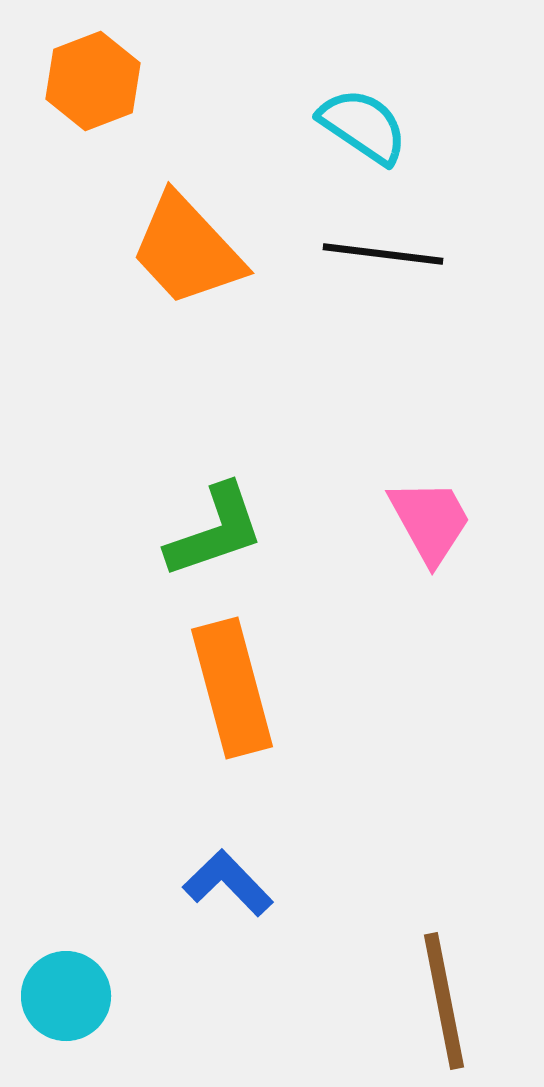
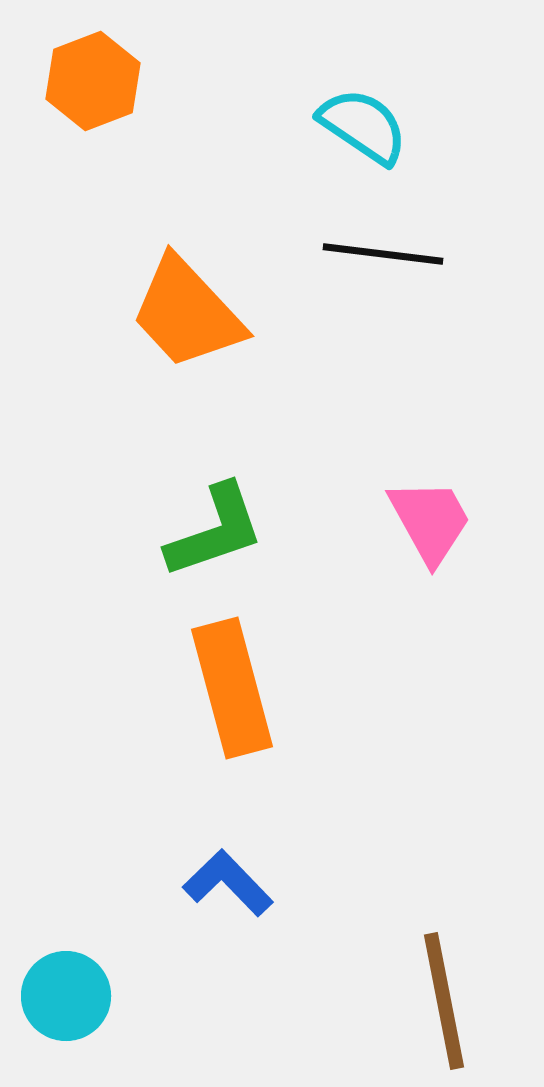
orange trapezoid: moved 63 px down
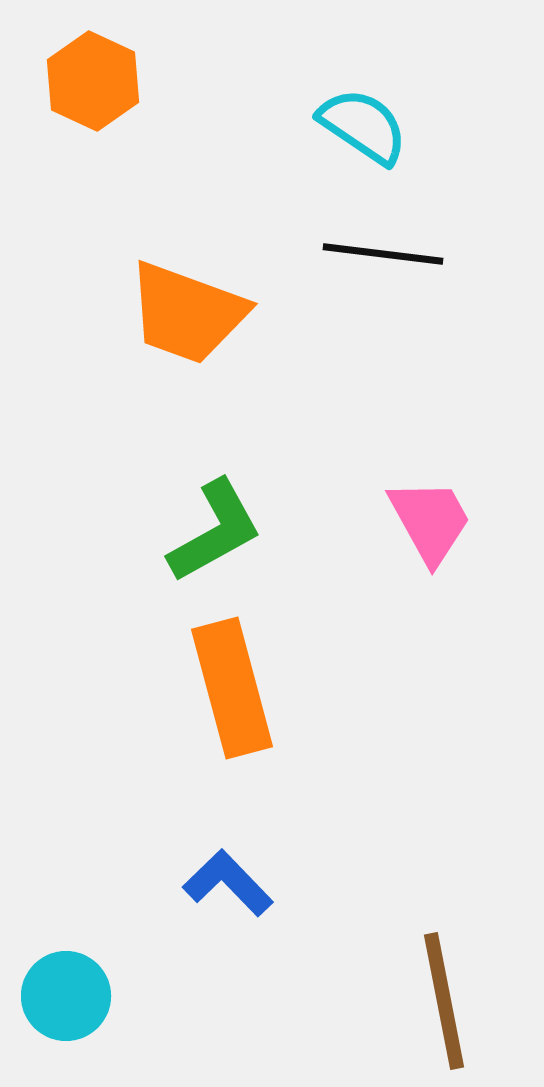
orange hexagon: rotated 14 degrees counterclockwise
orange trapezoid: rotated 27 degrees counterclockwise
green L-shape: rotated 10 degrees counterclockwise
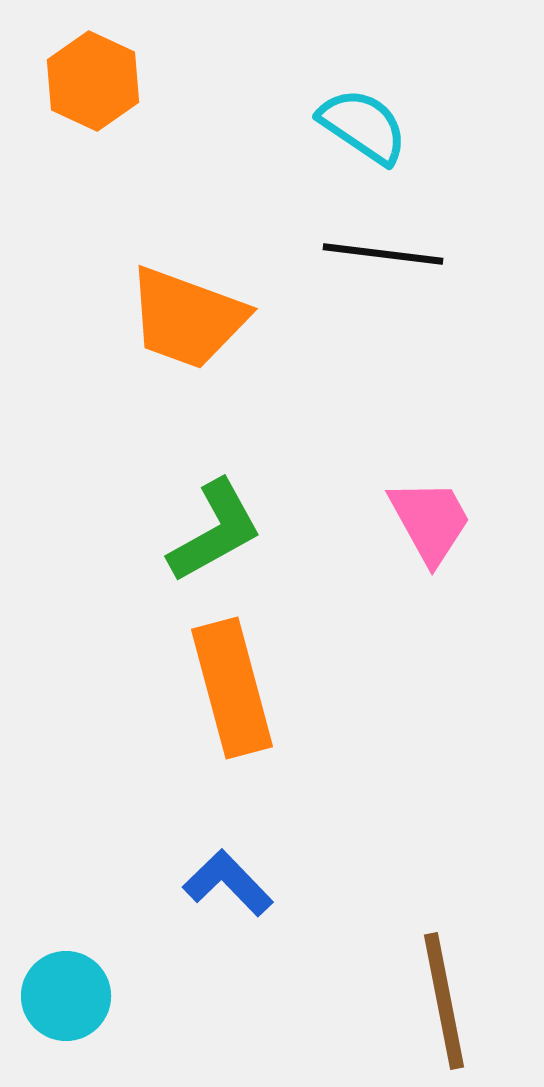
orange trapezoid: moved 5 px down
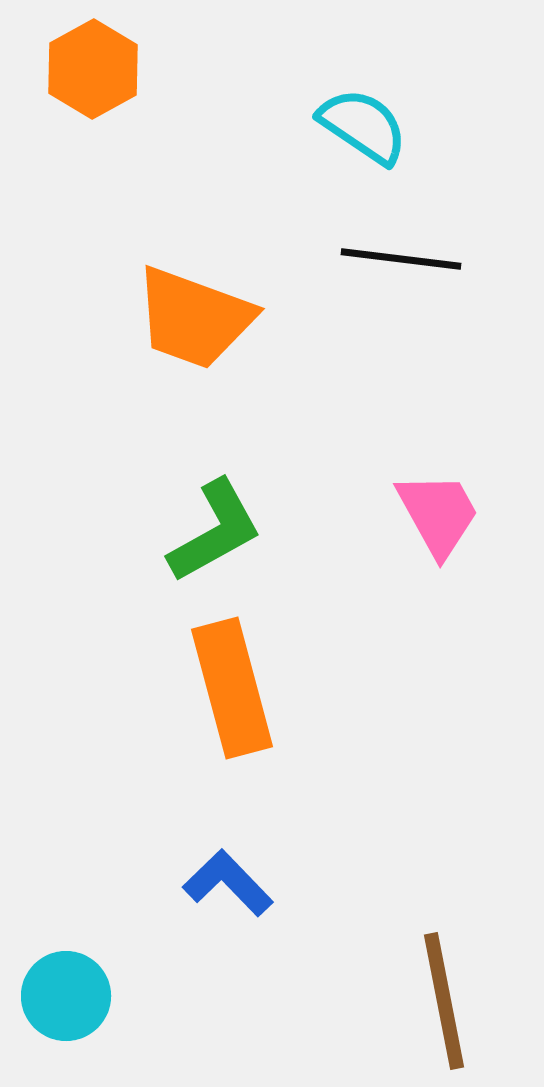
orange hexagon: moved 12 px up; rotated 6 degrees clockwise
black line: moved 18 px right, 5 px down
orange trapezoid: moved 7 px right
pink trapezoid: moved 8 px right, 7 px up
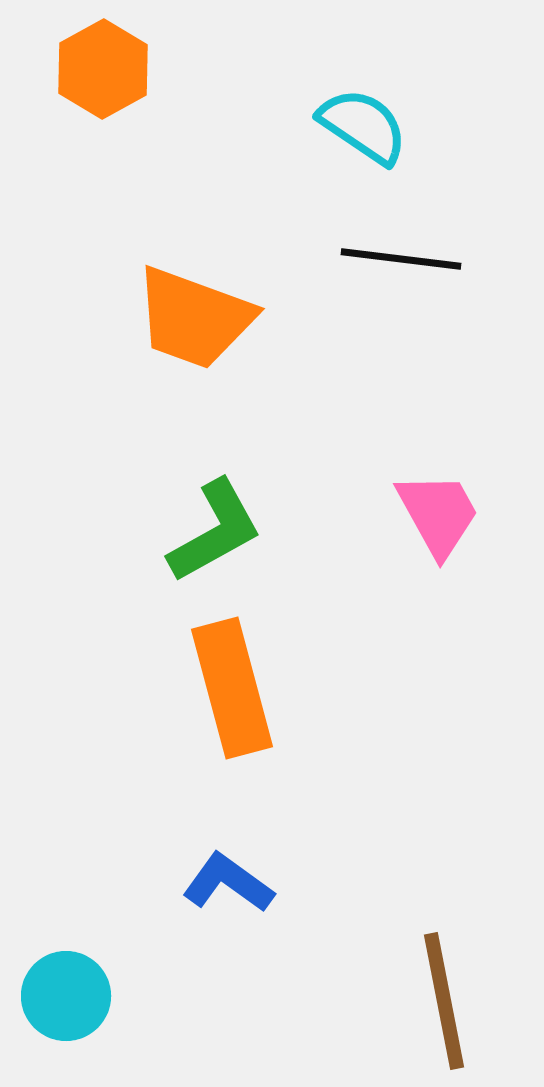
orange hexagon: moved 10 px right
blue L-shape: rotated 10 degrees counterclockwise
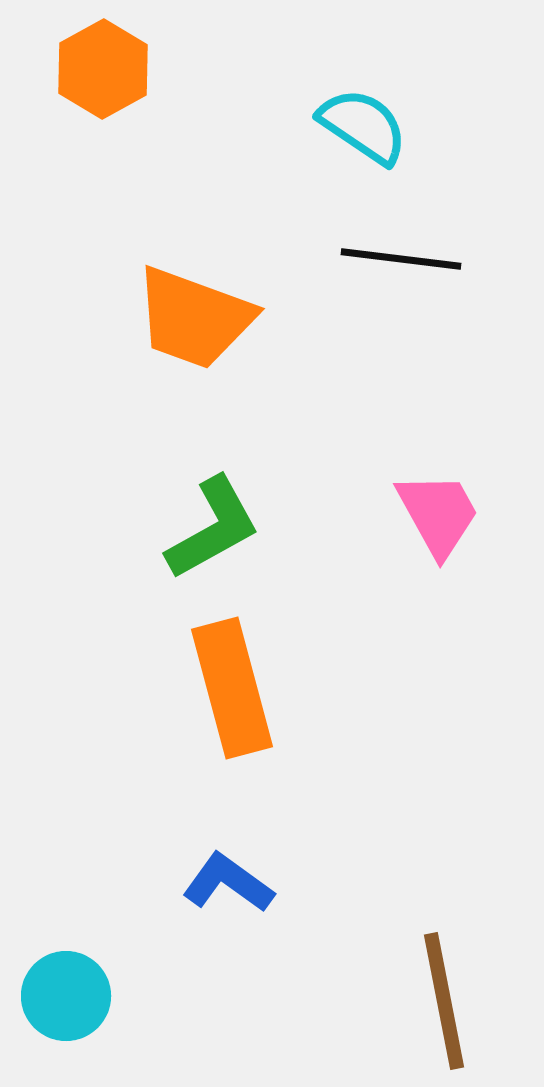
green L-shape: moved 2 px left, 3 px up
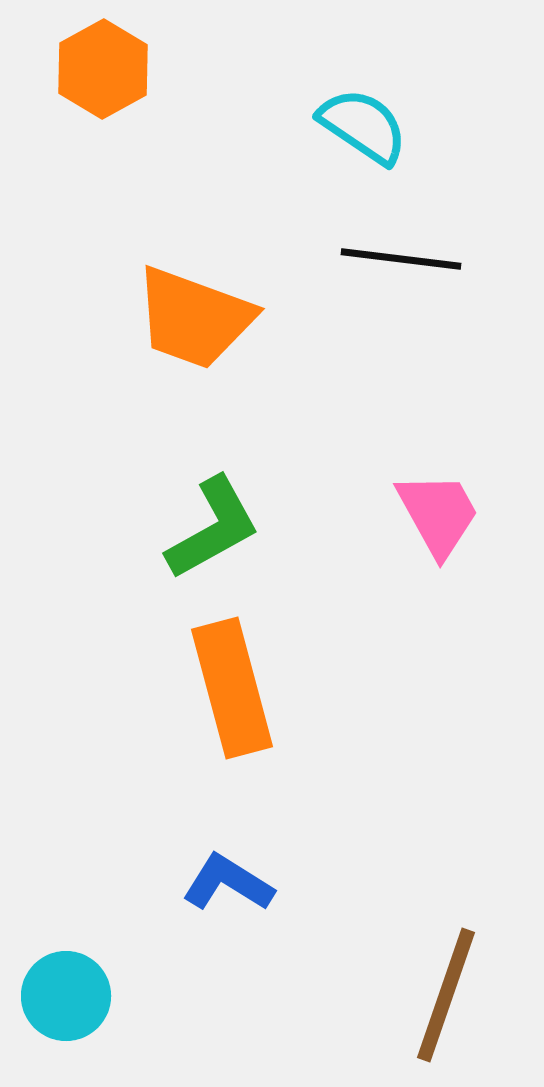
blue L-shape: rotated 4 degrees counterclockwise
brown line: moved 2 px right, 6 px up; rotated 30 degrees clockwise
